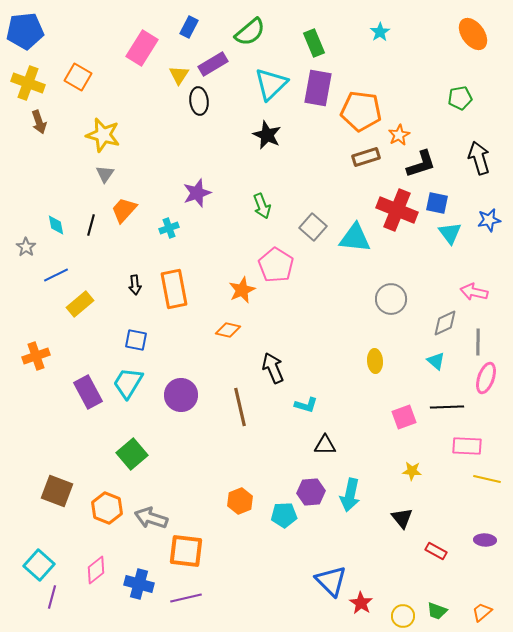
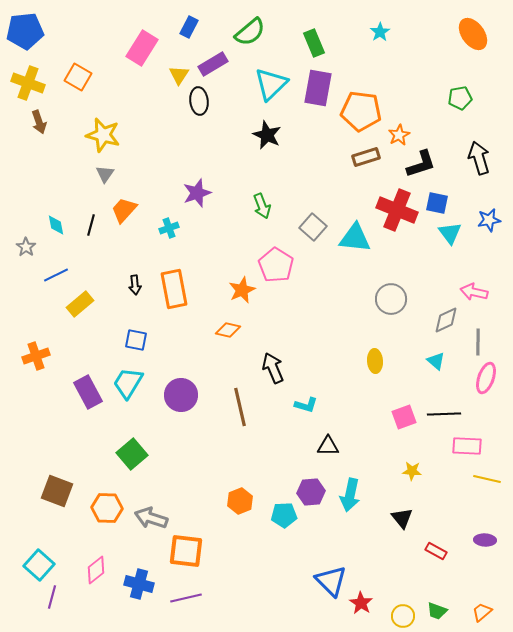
gray diamond at (445, 323): moved 1 px right, 3 px up
black line at (447, 407): moved 3 px left, 7 px down
black triangle at (325, 445): moved 3 px right, 1 px down
orange hexagon at (107, 508): rotated 20 degrees counterclockwise
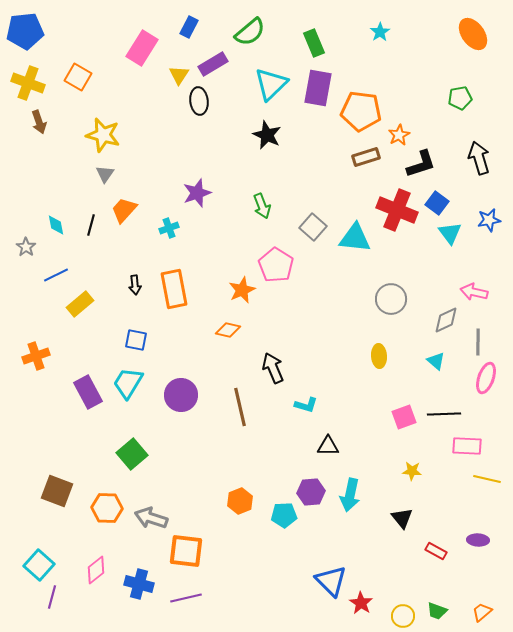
blue square at (437, 203): rotated 25 degrees clockwise
yellow ellipse at (375, 361): moved 4 px right, 5 px up
purple ellipse at (485, 540): moved 7 px left
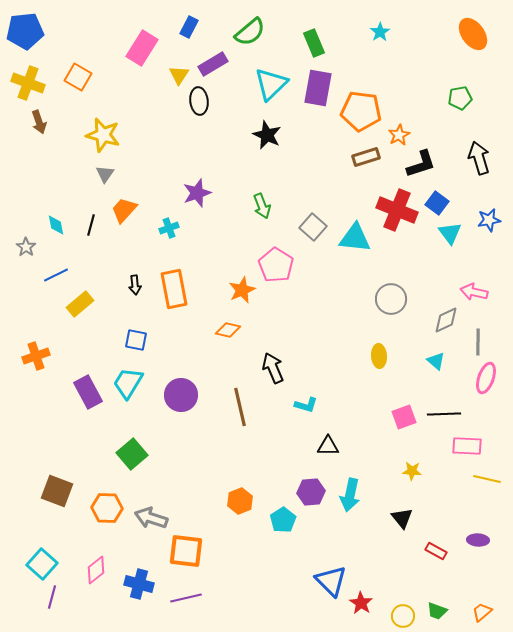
cyan pentagon at (284, 515): moved 1 px left, 5 px down; rotated 30 degrees counterclockwise
cyan square at (39, 565): moved 3 px right, 1 px up
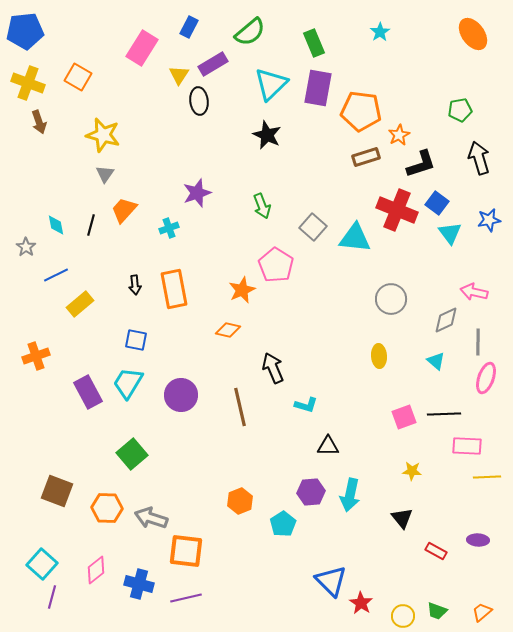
green pentagon at (460, 98): moved 12 px down
yellow line at (487, 479): moved 2 px up; rotated 16 degrees counterclockwise
cyan pentagon at (283, 520): moved 4 px down
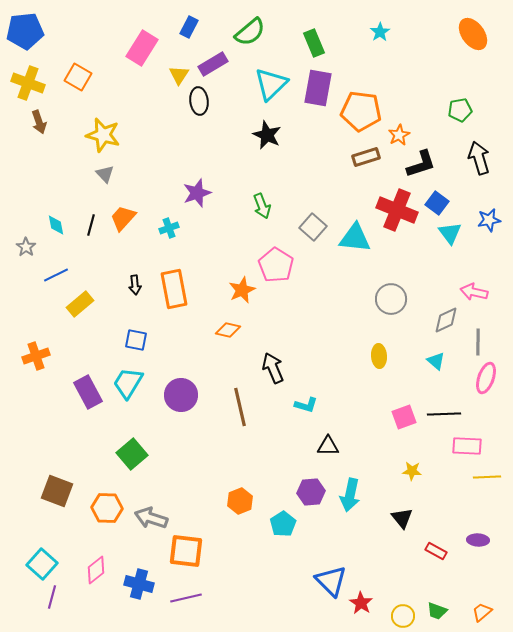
gray triangle at (105, 174): rotated 18 degrees counterclockwise
orange trapezoid at (124, 210): moved 1 px left, 8 px down
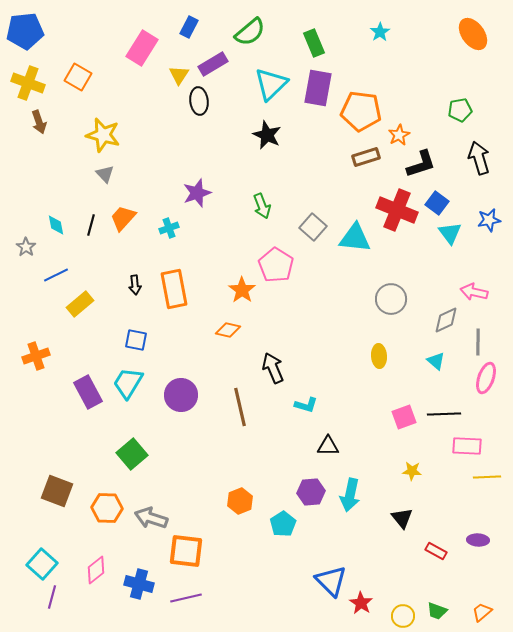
orange star at (242, 290): rotated 12 degrees counterclockwise
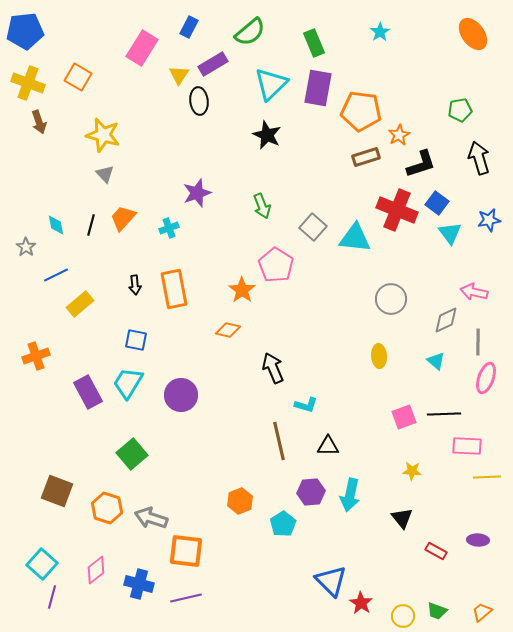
brown line at (240, 407): moved 39 px right, 34 px down
orange hexagon at (107, 508): rotated 16 degrees clockwise
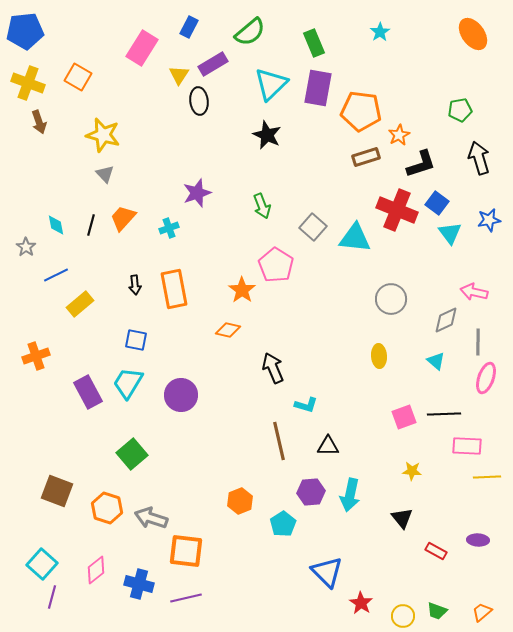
blue triangle at (331, 581): moved 4 px left, 9 px up
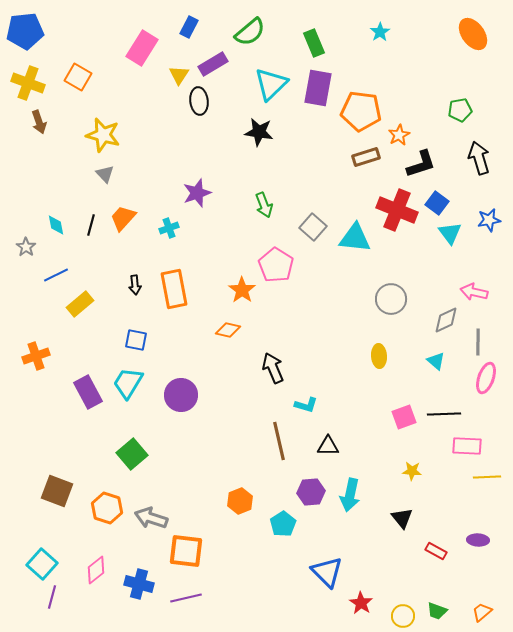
black star at (267, 135): moved 8 px left, 3 px up; rotated 16 degrees counterclockwise
green arrow at (262, 206): moved 2 px right, 1 px up
